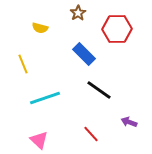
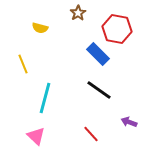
red hexagon: rotated 12 degrees clockwise
blue rectangle: moved 14 px right
cyan line: rotated 56 degrees counterclockwise
pink triangle: moved 3 px left, 4 px up
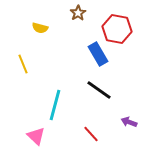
blue rectangle: rotated 15 degrees clockwise
cyan line: moved 10 px right, 7 px down
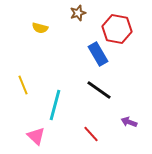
brown star: rotated 14 degrees clockwise
yellow line: moved 21 px down
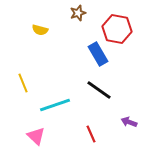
yellow semicircle: moved 2 px down
yellow line: moved 2 px up
cyan line: rotated 56 degrees clockwise
red line: rotated 18 degrees clockwise
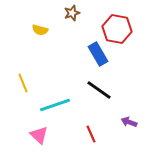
brown star: moved 6 px left
pink triangle: moved 3 px right, 1 px up
